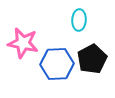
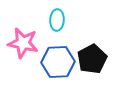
cyan ellipse: moved 22 px left
blue hexagon: moved 1 px right, 2 px up
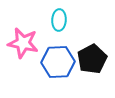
cyan ellipse: moved 2 px right
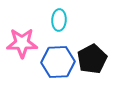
pink star: moved 1 px left; rotated 12 degrees counterclockwise
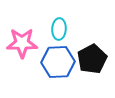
cyan ellipse: moved 9 px down
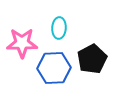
cyan ellipse: moved 1 px up
blue hexagon: moved 4 px left, 6 px down
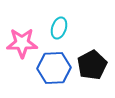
cyan ellipse: rotated 15 degrees clockwise
black pentagon: moved 6 px down
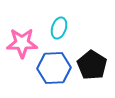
black pentagon: rotated 12 degrees counterclockwise
